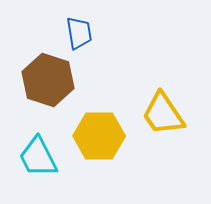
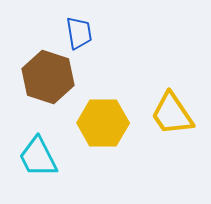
brown hexagon: moved 3 px up
yellow trapezoid: moved 9 px right
yellow hexagon: moved 4 px right, 13 px up
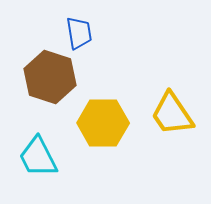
brown hexagon: moved 2 px right
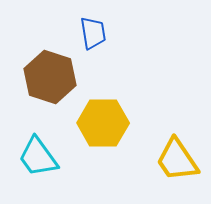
blue trapezoid: moved 14 px right
yellow trapezoid: moved 5 px right, 46 px down
cyan trapezoid: rotated 9 degrees counterclockwise
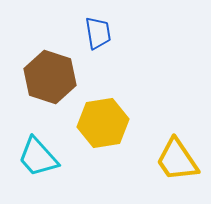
blue trapezoid: moved 5 px right
yellow hexagon: rotated 9 degrees counterclockwise
cyan trapezoid: rotated 6 degrees counterclockwise
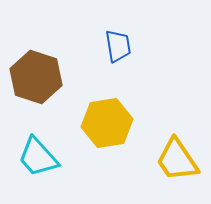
blue trapezoid: moved 20 px right, 13 px down
brown hexagon: moved 14 px left
yellow hexagon: moved 4 px right
